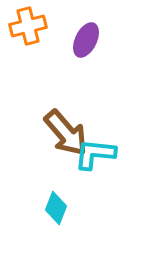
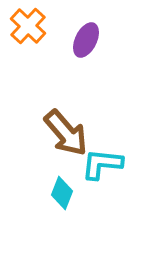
orange cross: rotated 33 degrees counterclockwise
cyan L-shape: moved 7 px right, 10 px down
cyan diamond: moved 6 px right, 15 px up
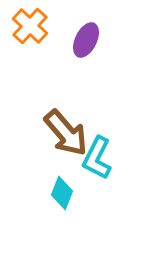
orange cross: moved 2 px right
cyan L-shape: moved 5 px left, 6 px up; rotated 69 degrees counterclockwise
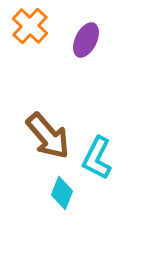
brown arrow: moved 18 px left, 3 px down
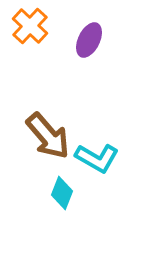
purple ellipse: moved 3 px right
cyan L-shape: rotated 87 degrees counterclockwise
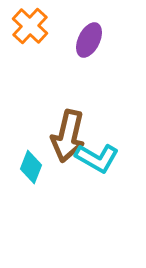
brown arrow: moved 20 px right; rotated 54 degrees clockwise
cyan diamond: moved 31 px left, 26 px up
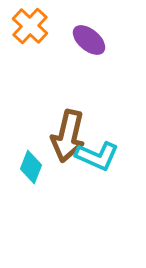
purple ellipse: rotated 76 degrees counterclockwise
cyan L-shape: moved 2 px up; rotated 6 degrees counterclockwise
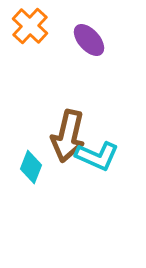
purple ellipse: rotated 8 degrees clockwise
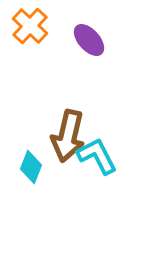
cyan L-shape: rotated 141 degrees counterclockwise
